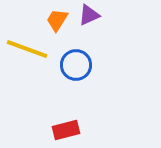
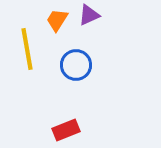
yellow line: rotated 60 degrees clockwise
red rectangle: rotated 8 degrees counterclockwise
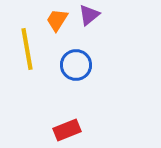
purple triangle: rotated 15 degrees counterclockwise
red rectangle: moved 1 px right
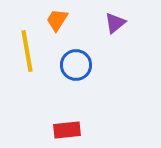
purple triangle: moved 26 px right, 8 px down
yellow line: moved 2 px down
red rectangle: rotated 16 degrees clockwise
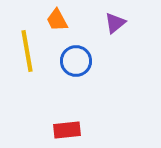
orange trapezoid: rotated 60 degrees counterclockwise
blue circle: moved 4 px up
